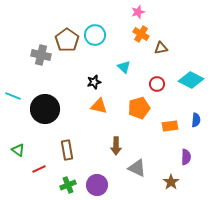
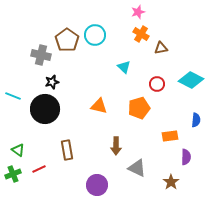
black star: moved 42 px left
orange rectangle: moved 10 px down
green cross: moved 55 px left, 11 px up
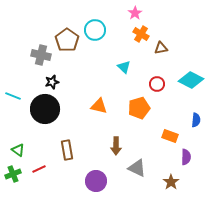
pink star: moved 3 px left, 1 px down; rotated 16 degrees counterclockwise
cyan circle: moved 5 px up
orange rectangle: rotated 28 degrees clockwise
purple circle: moved 1 px left, 4 px up
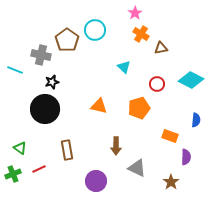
cyan line: moved 2 px right, 26 px up
green triangle: moved 2 px right, 2 px up
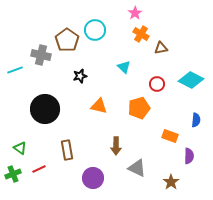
cyan line: rotated 42 degrees counterclockwise
black star: moved 28 px right, 6 px up
purple semicircle: moved 3 px right, 1 px up
purple circle: moved 3 px left, 3 px up
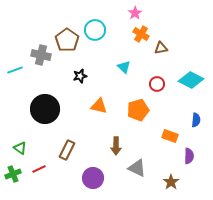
orange pentagon: moved 1 px left, 2 px down
brown rectangle: rotated 36 degrees clockwise
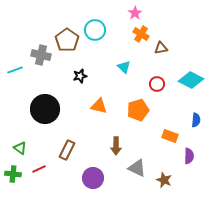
green cross: rotated 28 degrees clockwise
brown star: moved 7 px left, 2 px up; rotated 14 degrees counterclockwise
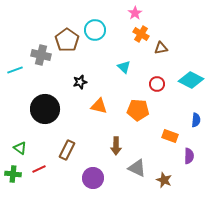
black star: moved 6 px down
orange pentagon: rotated 20 degrees clockwise
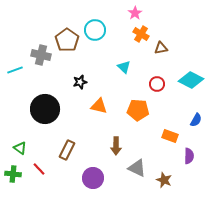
blue semicircle: rotated 24 degrees clockwise
red line: rotated 72 degrees clockwise
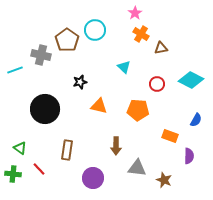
brown rectangle: rotated 18 degrees counterclockwise
gray triangle: rotated 18 degrees counterclockwise
